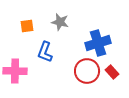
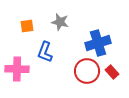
pink cross: moved 2 px right, 2 px up
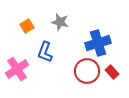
orange square: rotated 24 degrees counterclockwise
pink cross: rotated 35 degrees counterclockwise
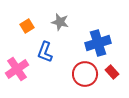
red circle: moved 2 px left, 3 px down
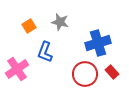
orange square: moved 2 px right
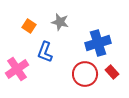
orange square: rotated 24 degrees counterclockwise
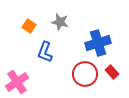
pink cross: moved 13 px down
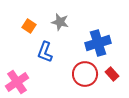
red rectangle: moved 2 px down
